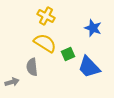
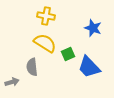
yellow cross: rotated 18 degrees counterclockwise
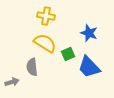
blue star: moved 4 px left, 5 px down
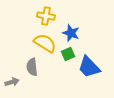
blue star: moved 18 px left
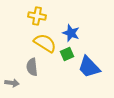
yellow cross: moved 9 px left
green square: moved 1 px left
gray arrow: moved 1 px down; rotated 24 degrees clockwise
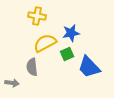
blue star: rotated 30 degrees counterclockwise
yellow semicircle: rotated 60 degrees counterclockwise
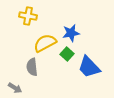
yellow cross: moved 9 px left
green square: rotated 24 degrees counterclockwise
gray arrow: moved 3 px right, 5 px down; rotated 24 degrees clockwise
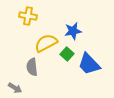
blue star: moved 2 px right, 2 px up
yellow semicircle: moved 1 px right
blue trapezoid: moved 3 px up
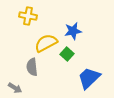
blue trapezoid: moved 14 px down; rotated 90 degrees clockwise
